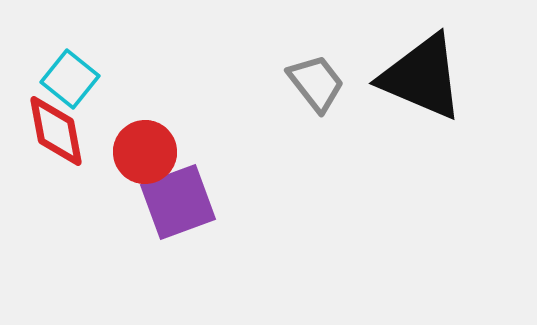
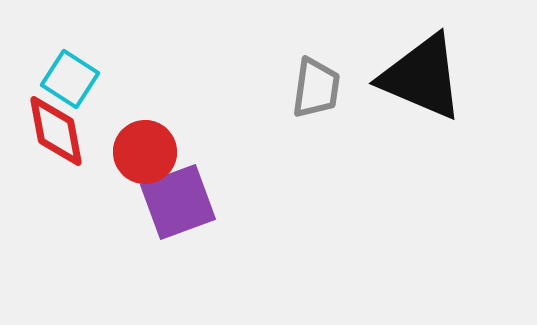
cyan square: rotated 6 degrees counterclockwise
gray trapezoid: moved 5 px down; rotated 46 degrees clockwise
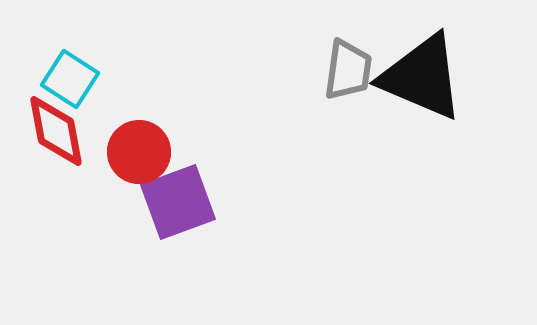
gray trapezoid: moved 32 px right, 18 px up
red circle: moved 6 px left
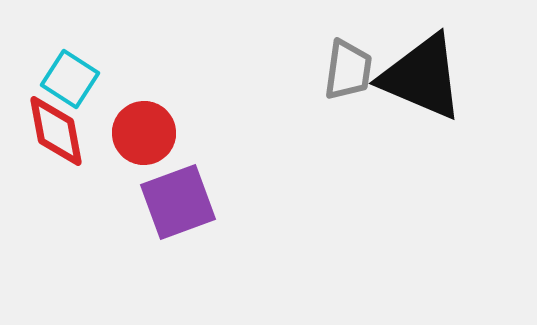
red circle: moved 5 px right, 19 px up
